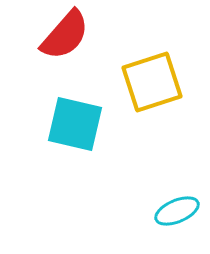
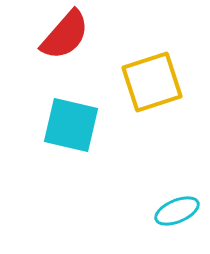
cyan square: moved 4 px left, 1 px down
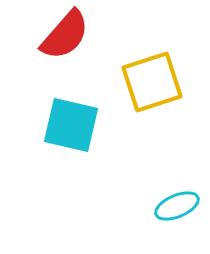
cyan ellipse: moved 5 px up
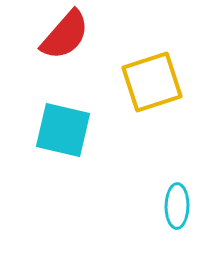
cyan square: moved 8 px left, 5 px down
cyan ellipse: rotated 66 degrees counterclockwise
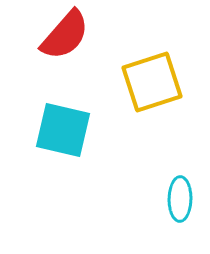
cyan ellipse: moved 3 px right, 7 px up
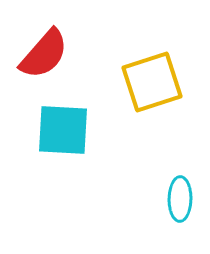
red semicircle: moved 21 px left, 19 px down
cyan square: rotated 10 degrees counterclockwise
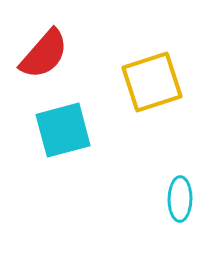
cyan square: rotated 18 degrees counterclockwise
